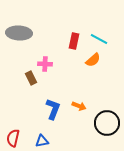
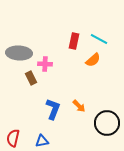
gray ellipse: moved 20 px down
orange arrow: rotated 24 degrees clockwise
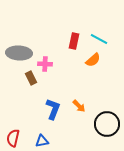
black circle: moved 1 px down
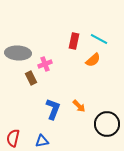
gray ellipse: moved 1 px left
pink cross: rotated 24 degrees counterclockwise
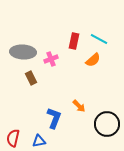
gray ellipse: moved 5 px right, 1 px up
pink cross: moved 6 px right, 5 px up
blue L-shape: moved 1 px right, 9 px down
blue triangle: moved 3 px left
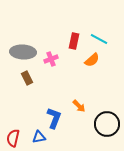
orange semicircle: moved 1 px left
brown rectangle: moved 4 px left
blue triangle: moved 4 px up
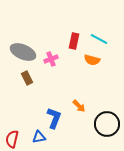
gray ellipse: rotated 20 degrees clockwise
orange semicircle: rotated 56 degrees clockwise
red semicircle: moved 1 px left, 1 px down
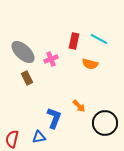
gray ellipse: rotated 20 degrees clockwise
orange semicircle: moved 2 px left, 4 px down
black circle: moved 2 px left, 1 px up
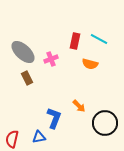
red rectangle: moved 1 px right
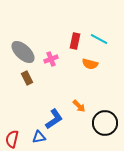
blue L-shape: moved 1 px down; rotated 35 degrees clockwise
